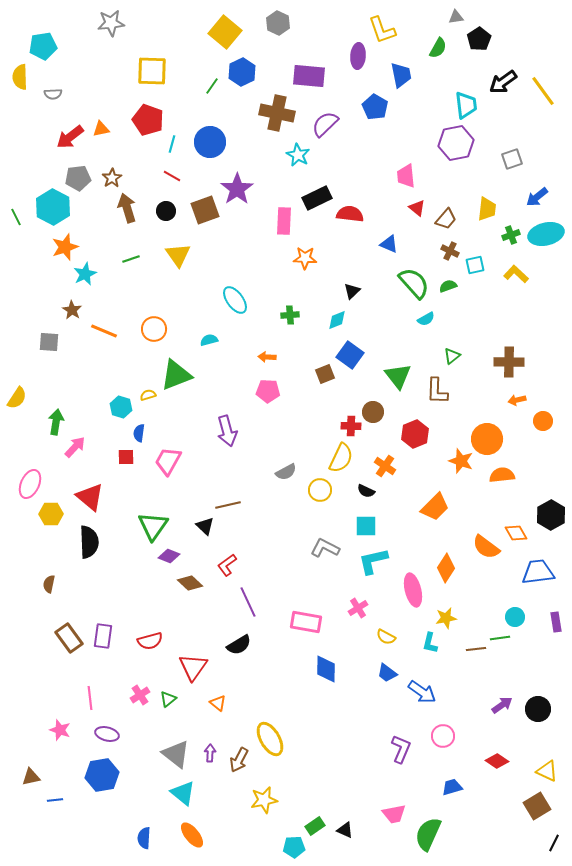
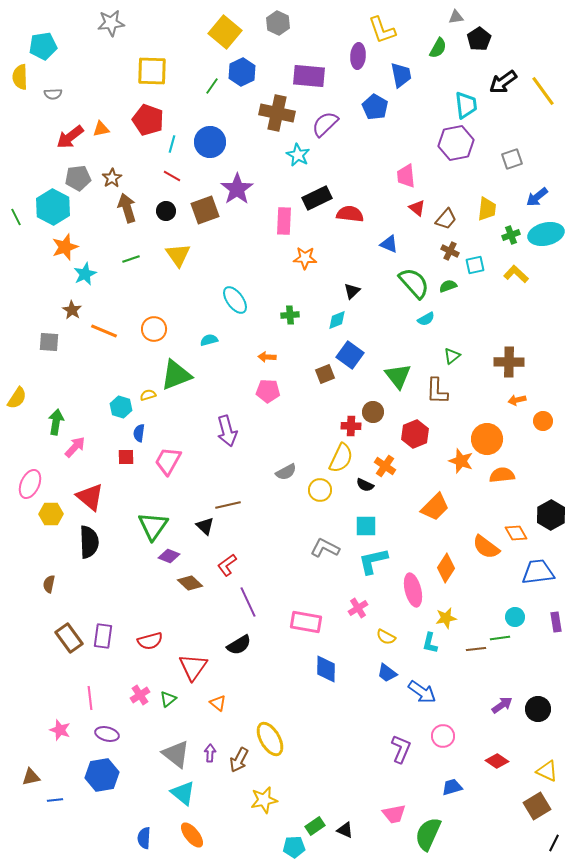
black semicircle at (366, 491): moved 1 px left, 6 px up
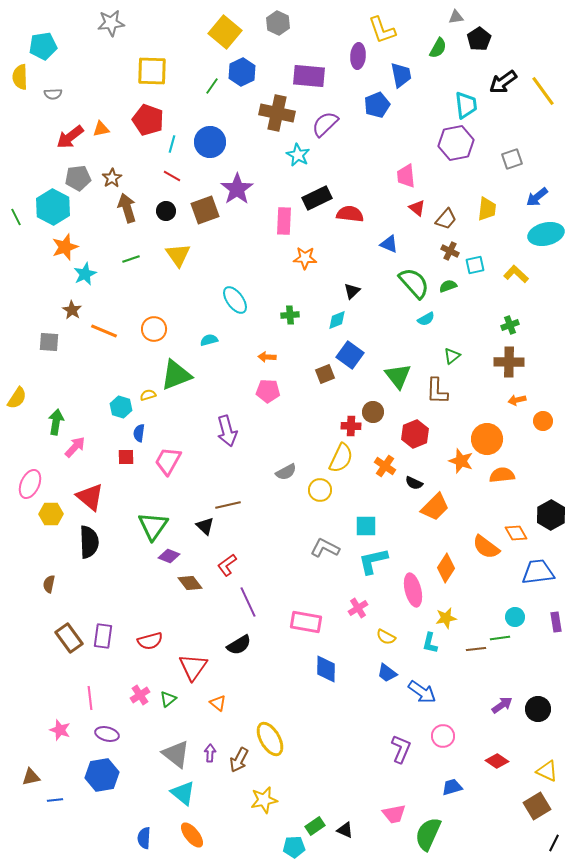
blue pentagon at (375, 107): moved 2 px right, 2 px up; rotated 20 degrees clockwise
green cross at (511, 235): moved 1 px left, 90 px down
black semicircle at (365, 485): moved 49 px right, 2 px up
brown diamond at (190, 583): rotated 10 degrees clockwise
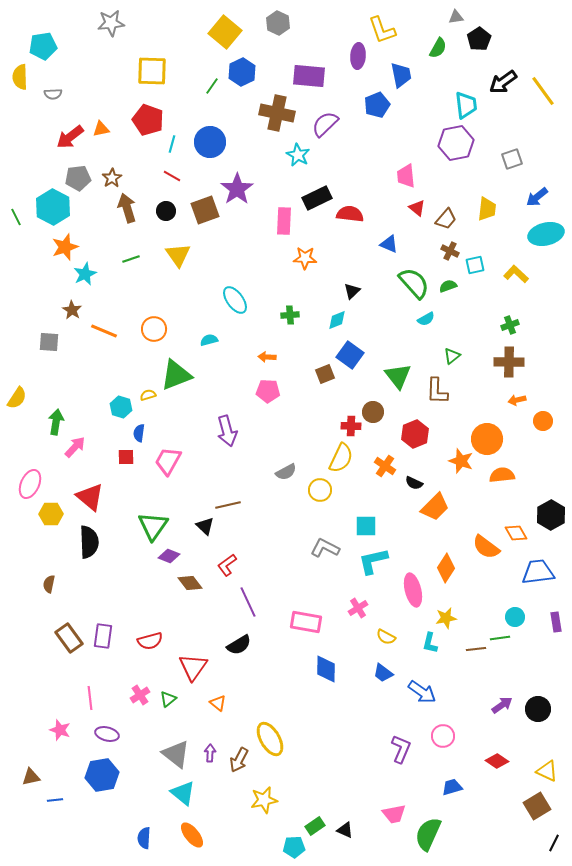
blue trapezoid at (387, 673): moved 4 px left
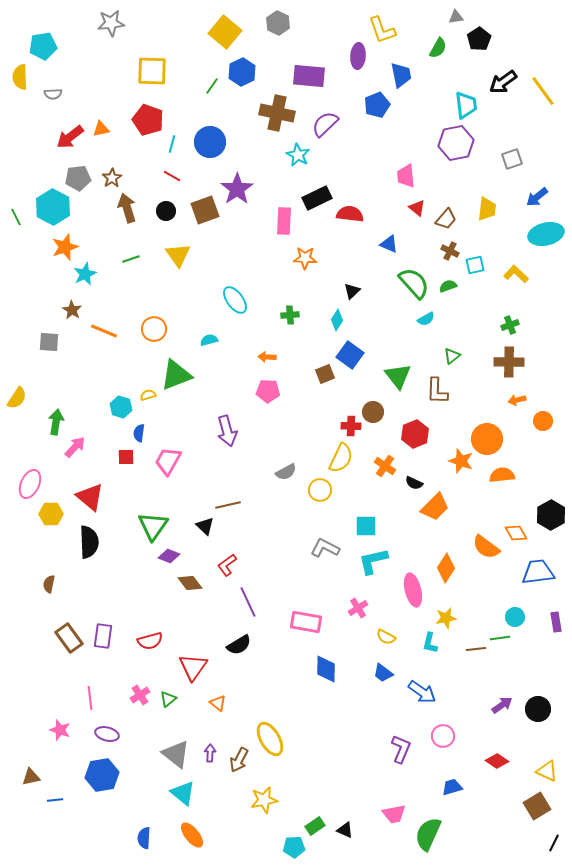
cyan diamond at (337, 320): rotated 35 degrees counterclockwise
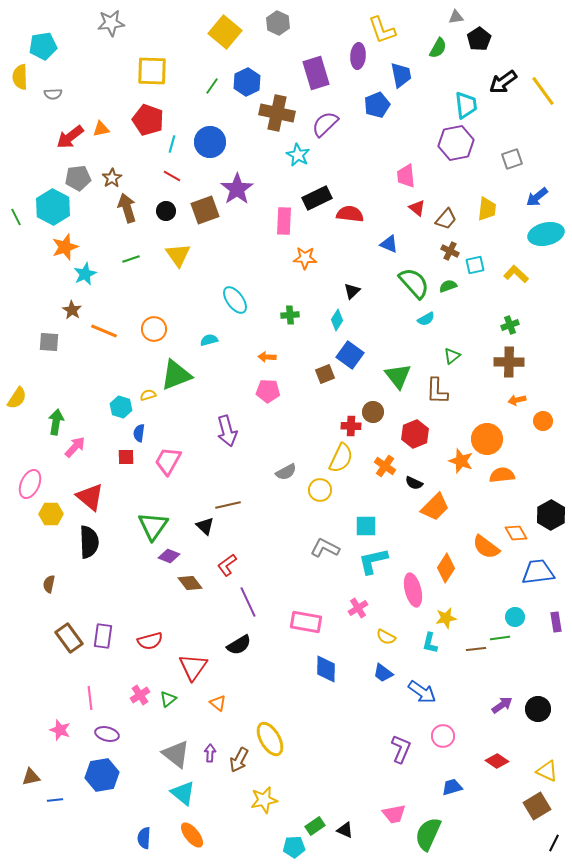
blue hexagon at (242, 72): moved 5 px right, 10 px down
purple rectangle at (309, 76): moved 7 px right, 3 px up; rotated 68 degrees clockwise
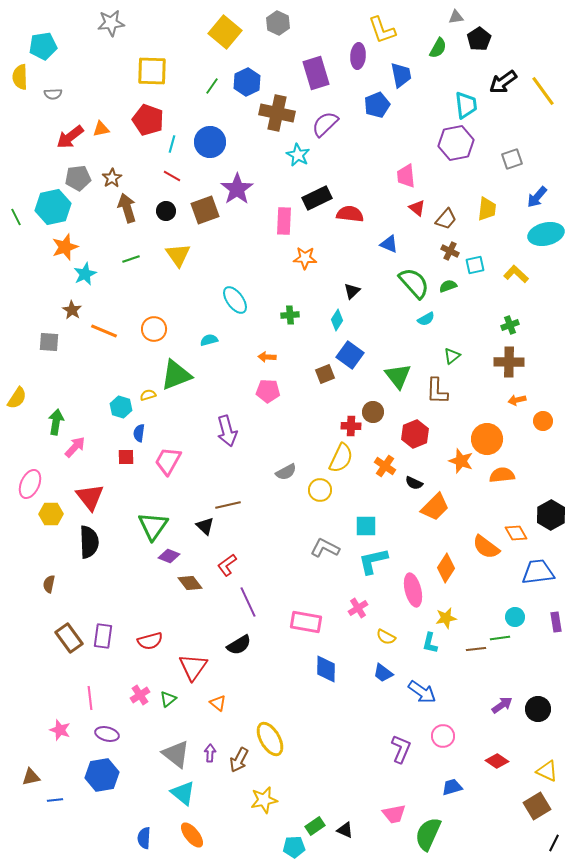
blue arrow at (537, 197): rotated 10 degrees counterclockwise
cyan hexagon at (53, 207): rotated 20 degrees clockwise
red triangle at (90, 497): rotated 12 degrees clockwise
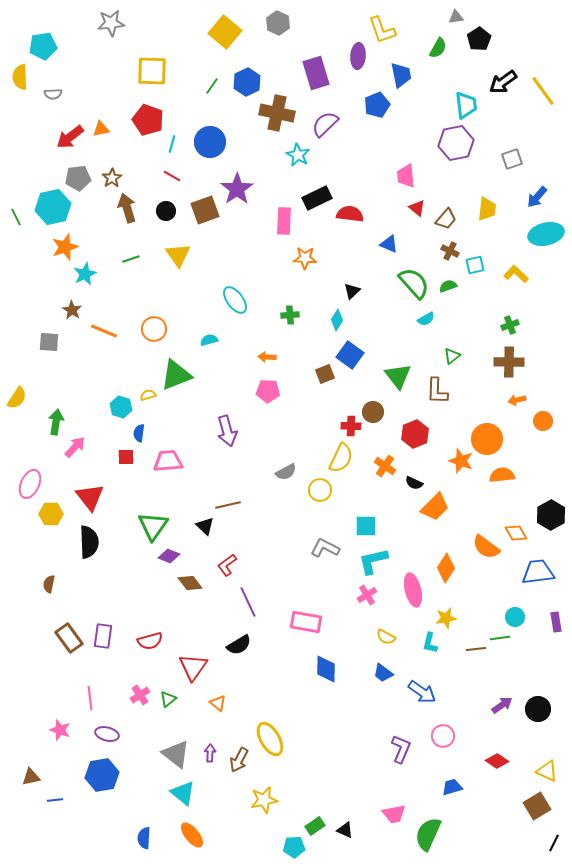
pink trapezoid at (168, 461): rotated 56 degrees clockwise
pink cross at (358, 608): moved 9 px right, 13 px up
